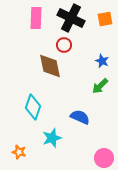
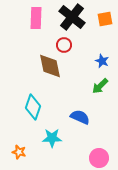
black cross: moved 1 px right, 1 px up; rotated 12 degrees clockwise
cyan star: rotated 18 degrees clockwise
pink circle: moved 5 px left
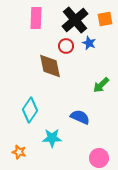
black cross: moved 3 px right, 3 px down; rotated 12 degrees clockwise
red circle: moved 2 px right, 1 px down
blue star: moved 13 px left, 18 px up
green arrow: moved 1 px right, 1 px up
cyan diamond: moved 3 px left, 3 px down; rotated 15 degrees clockwise
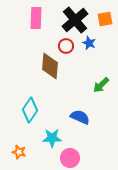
brown diamond: rotated 16 degrees clockwise
pink circle: moved 29 px left
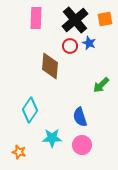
red circle: moved 4 px right
blue semicircle: rotated 132 degrees counterclockwise
pink circle: moved 12 px right, 13 px up
